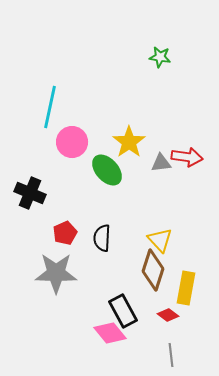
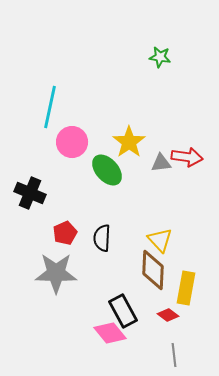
brown diamond: rotated 15 degrees counterclockwise
gray line: moved 3 px right
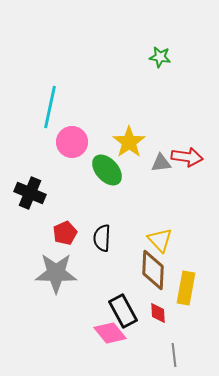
red diamond: moved 10 px left, 2 px up; rotated 50 degrees clockwise
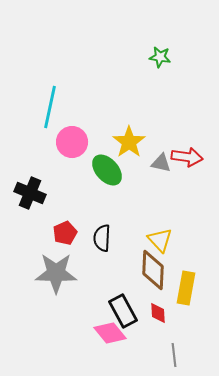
gray triangle: rotated 20 degrees clockwise
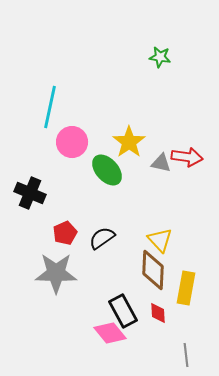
black semicircle: rotated 52 degrees clockwise
gray line: moved 12 px right
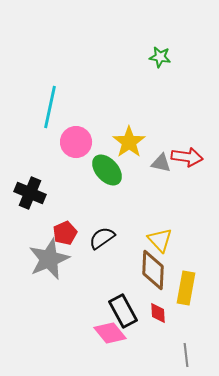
pink circle: moved 4 px right
gray star: moved 7 px left, 14 px up; rotated 24 degrees counterclockwise
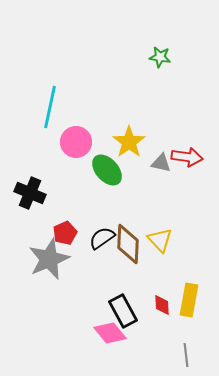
brown diamond: moved 25 px left, 26 px up
yellow rectangle: moved 3 px right, 12 px down
red diamond: moved 4 px right, 8 px up
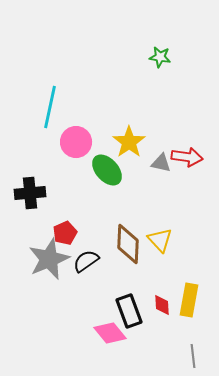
black cross: rotated 28 degrees counterclockwise
black semicircle: moved 16 px left, 23 px down
black rectangle: moved 6 px right; rotated 8 degrees clockwise
gray line: moved 7 px right, 1 px down
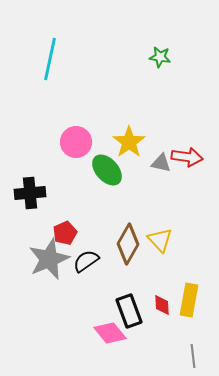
cyan line: moved 48 px up
brown diamond: rotated 27 degrees clockwise
